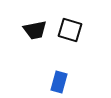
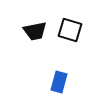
black trapezoid: moved 1 px down
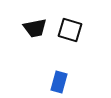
black trapezoid: moved 3 px up
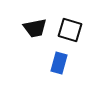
blue rectangle: moved 19 px up
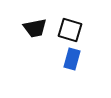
blue rectangle: moved 13 px right, 4 px up
